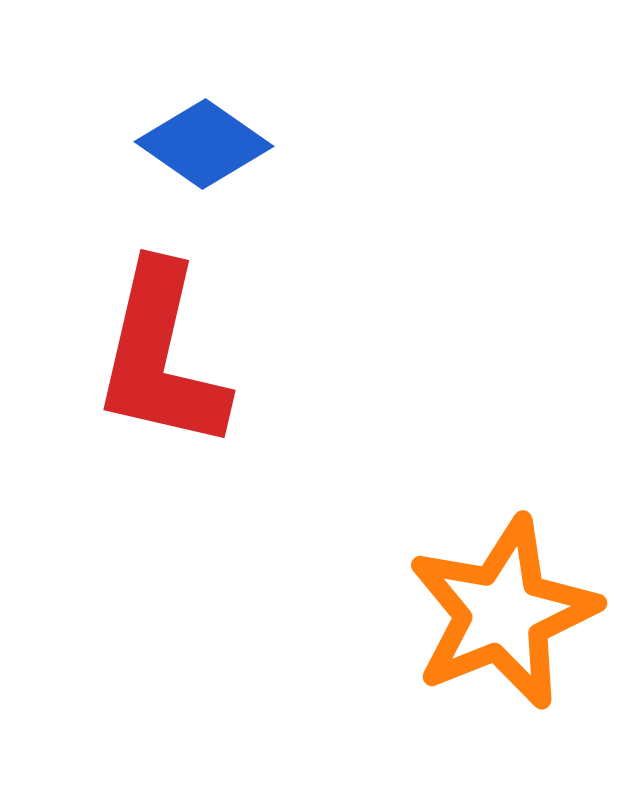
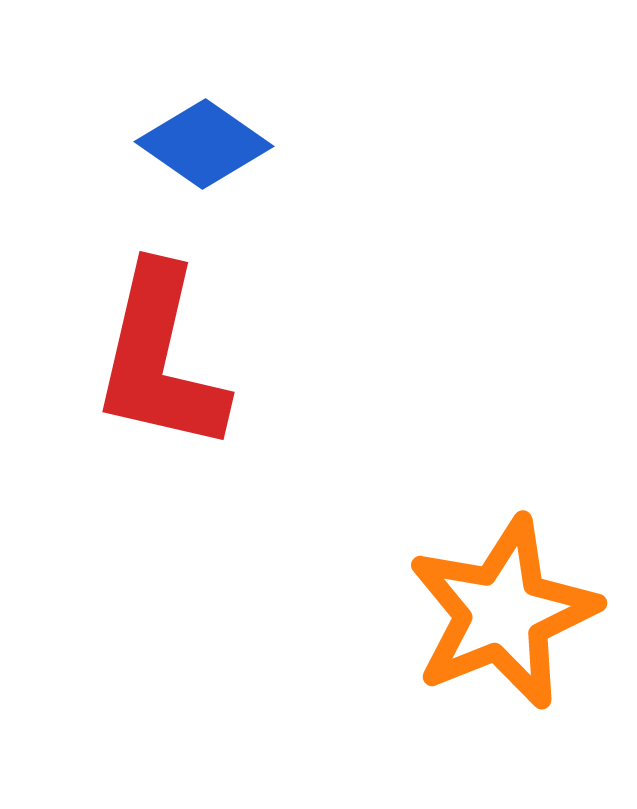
red L-shape: moved 1 px left, 2 px down
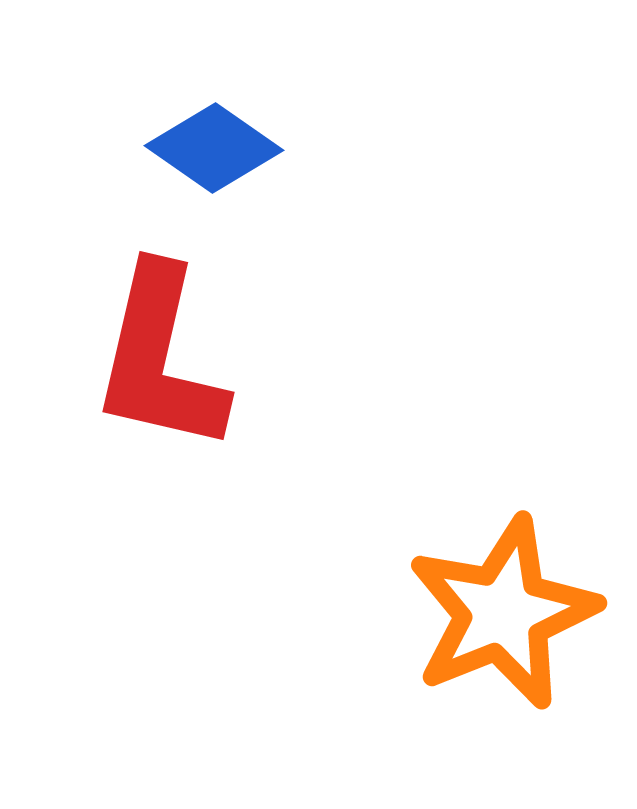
blue diamond: moved 10 px right, 4 px down
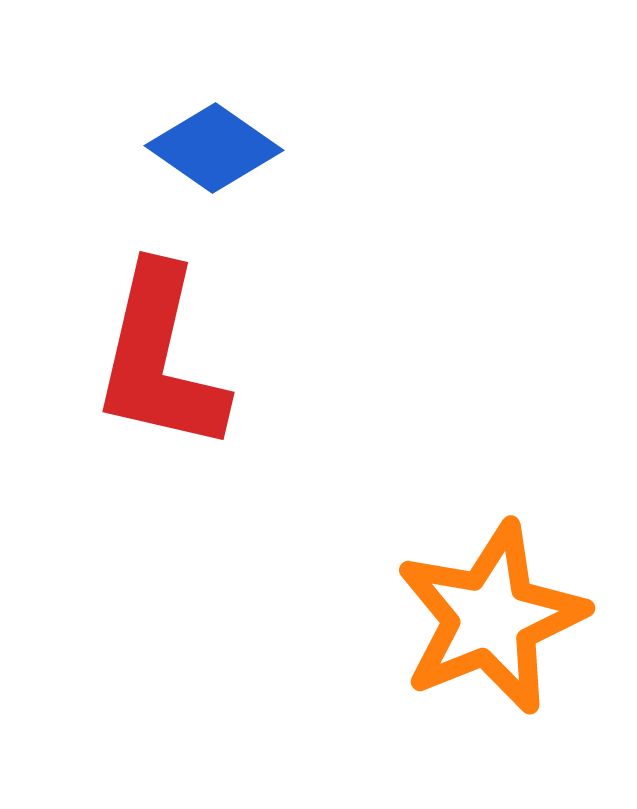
orange star: moved 12 px left, 5 px down
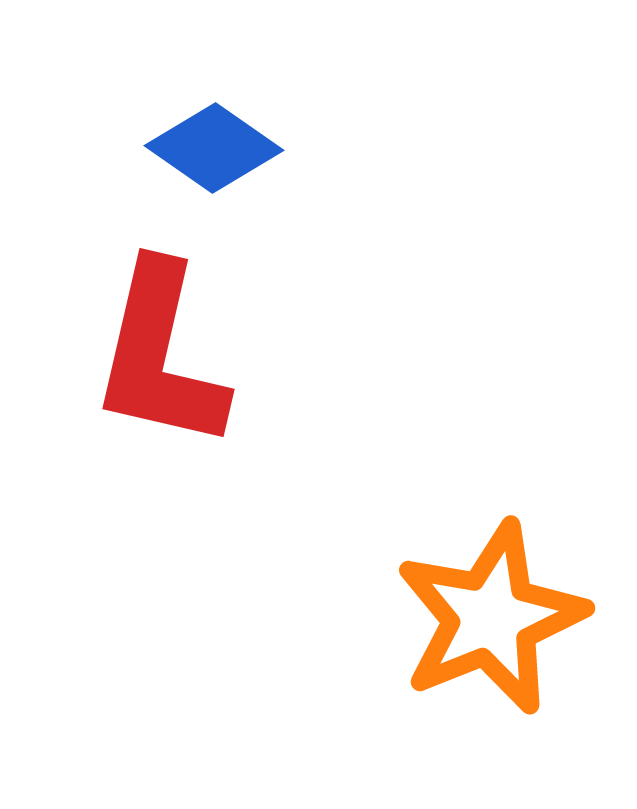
red L-shape: moved 3 px up
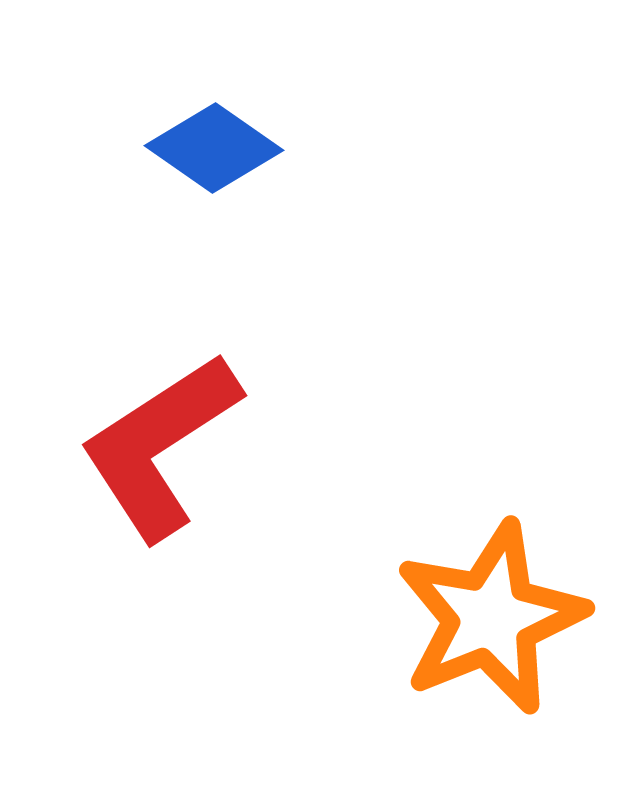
red L-shape: moved 90 px down; rotated 44 degrees clockwise
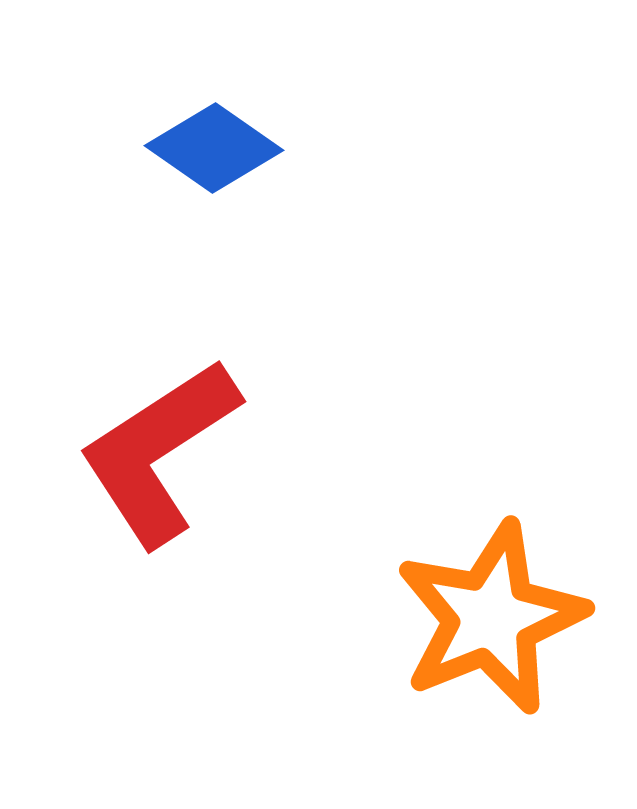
red L-shape: moved 1 px left, 6 px down
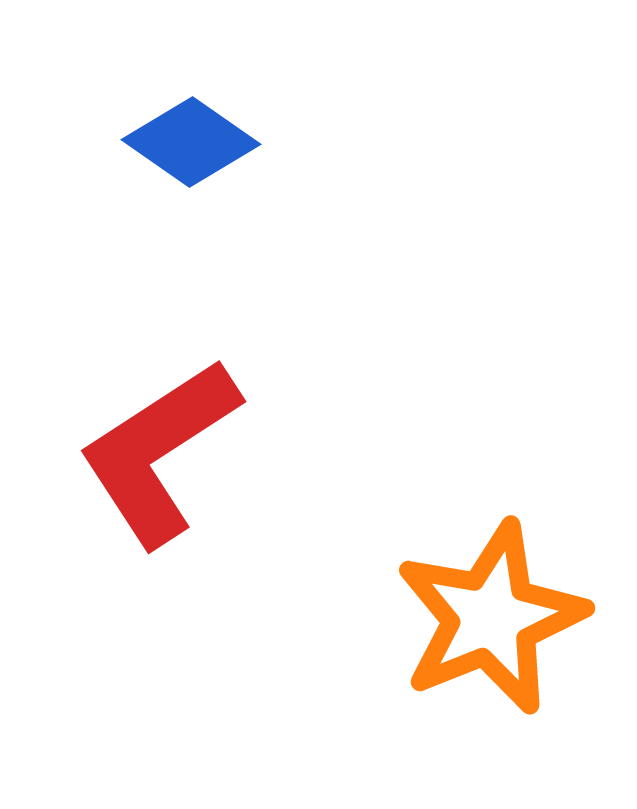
blue diamond: moved 23 px left, 6 px up
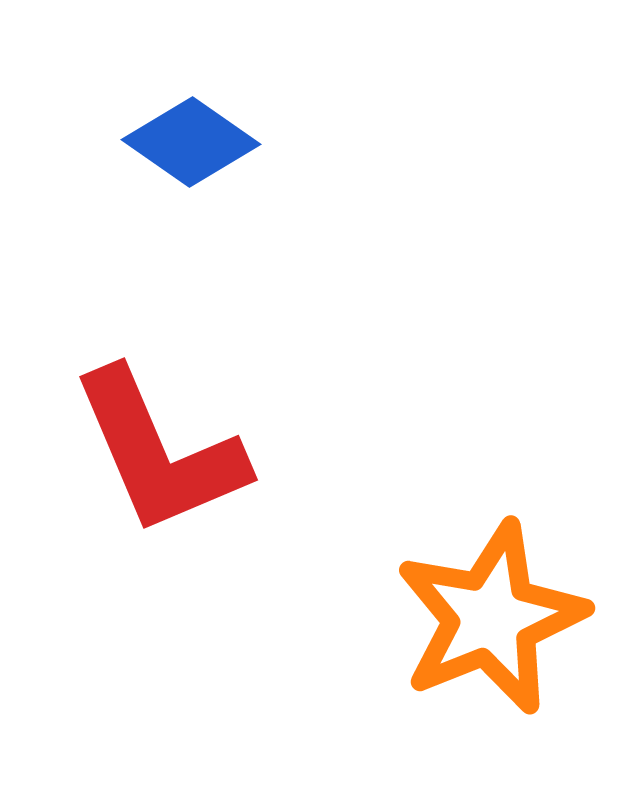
red L-shape: rotated 80 degrees counterclockwise
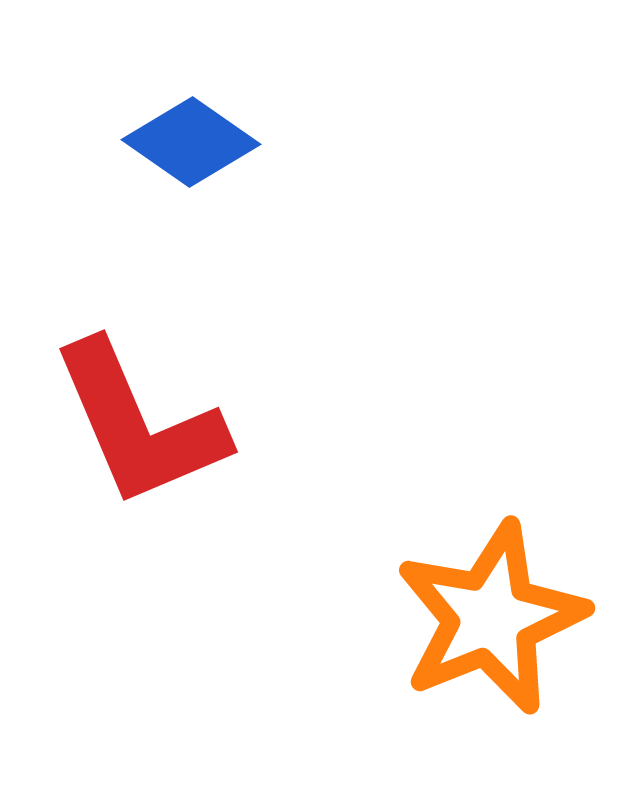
red L-shape: moved 20 px left, 28 px up
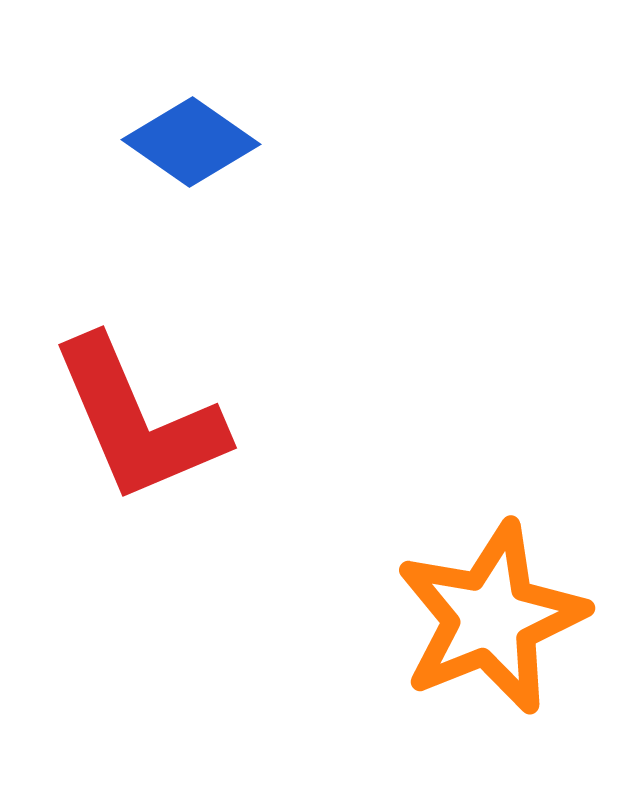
red L-shape: moved 1 px left, 4 px up
